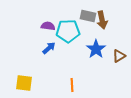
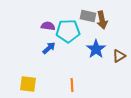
yellow square: moved 4 px right, 1 px down
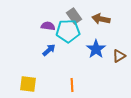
gray rectangle: moved 14 px left; rotated 42 degrees clockwise
brown arrow: moved 1 px left, 1 px up; rotated 114 degrees clockwise
blue arrow: moved 2 px down
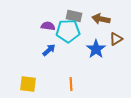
gray rectangle: rotated 42 degrees counterclockwise
brown triangle: moved 3 px left, 17 px up
orange line: moved 1 px left, 1 px up
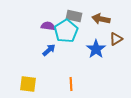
cyan pentagon: moved 2 px left; rotated 30 degrees counterclockwise
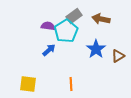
gray rectangle: rotated 49 degrees counterclockwise
brown triangle: moved 2 px right, 17 px down
